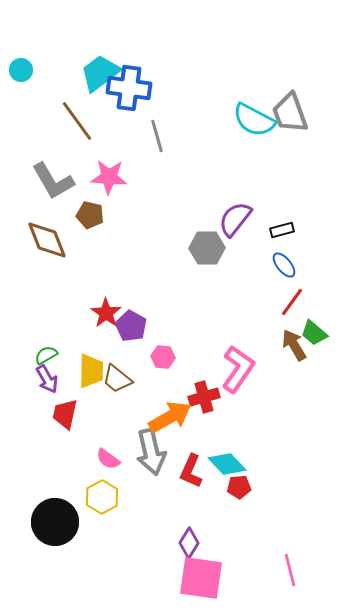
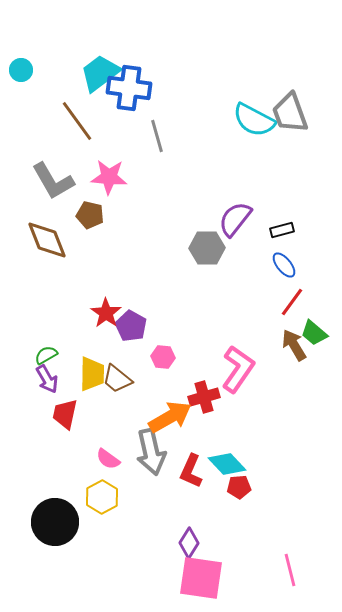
yellow trapezoid: moved 1 px right, 3 px down
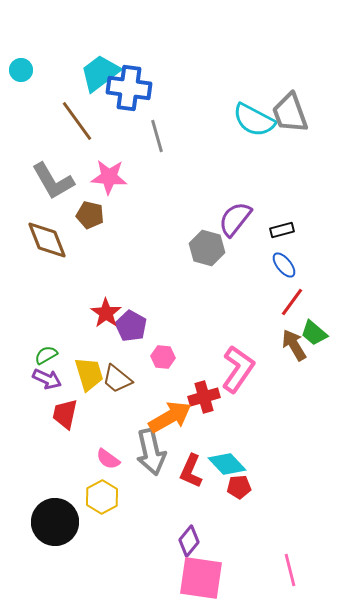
gray hexagon: rotated 16 degrees clockwise
yellow trapezoid: moved 3 px left; rotated 18 degrees counterclockwise
purple arrow: rotated 36 degrees counterclockwise
purple diamond: moved 2 px up; rotated 8 degrees clockwise
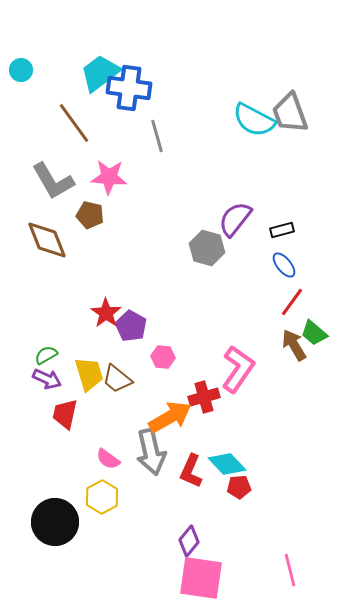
brown line: moved 3 px left, 2 px down
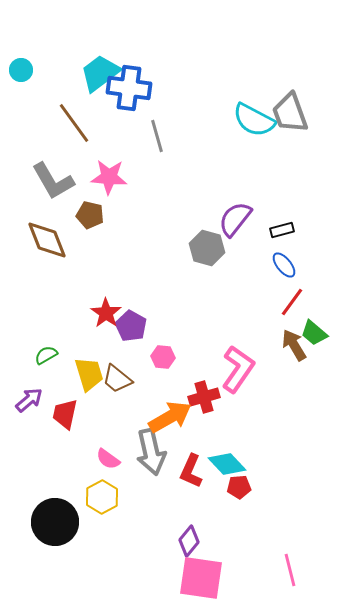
purple arrow: moved 18 px left, 21 px down; rotated 64 degrees counterclockwise
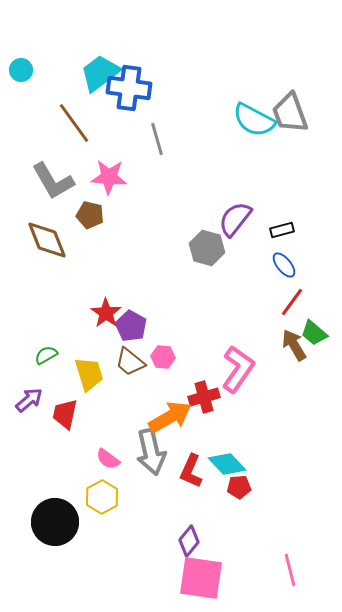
gray line: moved 3 px down
brown trapezoid: moved 13 px right, 17 px up
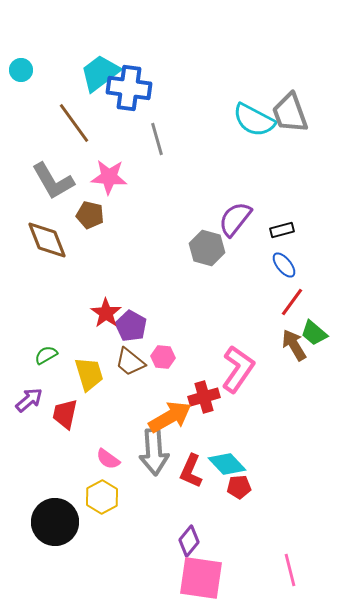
gray arrow: moved 3 px right; rotated 9 degrees clockwise
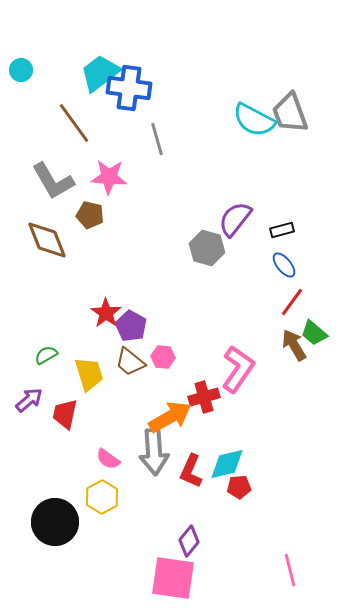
cyan diamond: rotated 60 degrees counterclockwise
pink square: moved 28 px left
